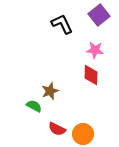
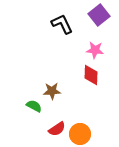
brown star: moved 2 px right; rotated 18 degrees clockwise
red semicircle: rotated 60 degrees counterclockwise
orange circle: moved 3 px left
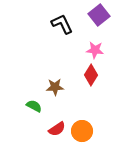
red diamond: rotated 30 degrees clockwise
brown star: moved 3 px right, 4 px up
orange circle: moved 2 px right, 3 px up
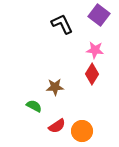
purple square: rotated 15 degrees counterclockwise
red diamond: moved 1 px right, 1 px up
red semicircle: moved 3 px up
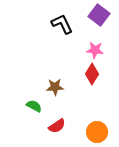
orange circle: moved 15 px right, 1 px down
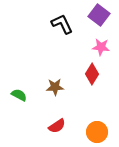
pink star: moved 6 px right, 3 px up
green semicircle: moved 15 px left, 11 px up
